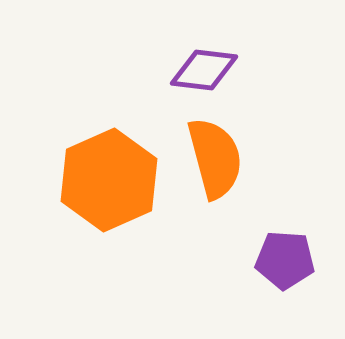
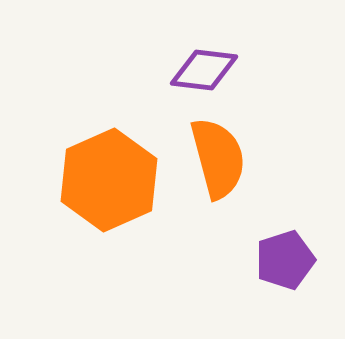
orange semicircle: moved 3 px right
purple pentagon: rotated 22 degrees counterclockwise
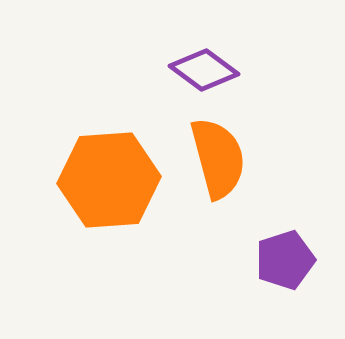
purple diamond: rotated 30 degrees clockwise
orange hexagon: rotated 20 degrees clockwise
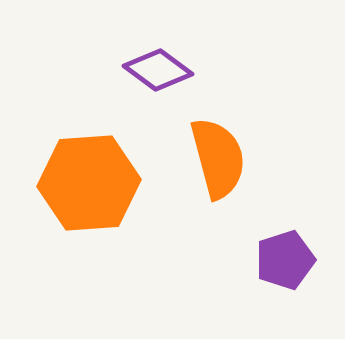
purple diamond: moved 46 px left
orange hexagon: moved 20 px left, 3 px down
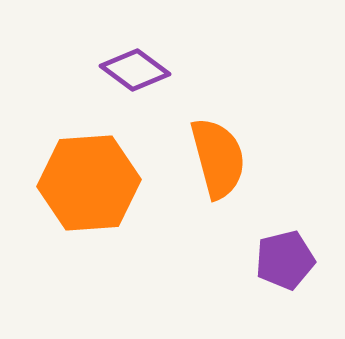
purple diamond: moved 23 px left
purple pentagon: rotated 4 degrees clockwise
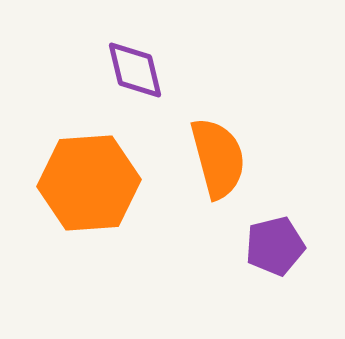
purple diamond: rotated 40 degrees clockwise
purple pentagon: moved 10 px left, 14 px up
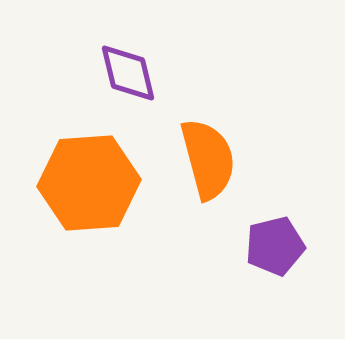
purple diamond: moved 7 px left, 3 px down
orange semicircle: moved 10 px left, 1 px down
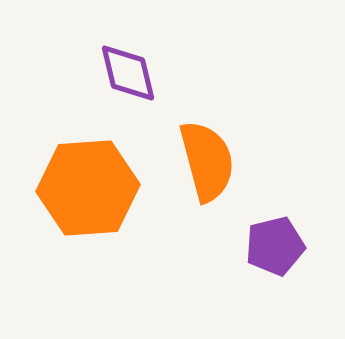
orange semicircle: moved 1 px left, 2 px down
orange hexagon: moved 1 px left, 5 px down
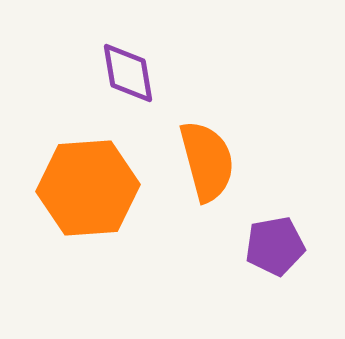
purple diamond: rotated 4 degrees clockwise
purple pentagon: rotated 4 degrees clockwise
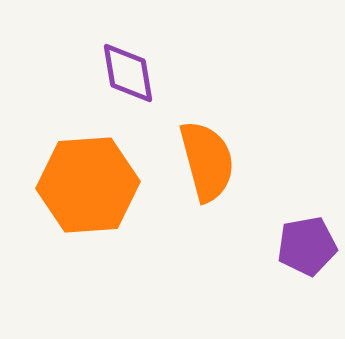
orange hexagon: moved 3 px up
purple pentagon: moved 32 px right
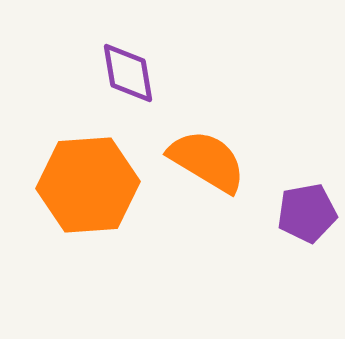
orange semicircle: rotated 44 degrees counterclockwise
purple pentagon: moved 33 px up
